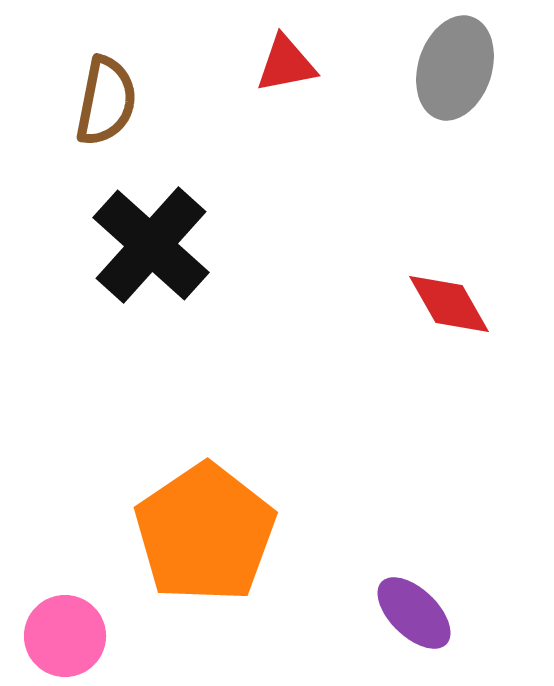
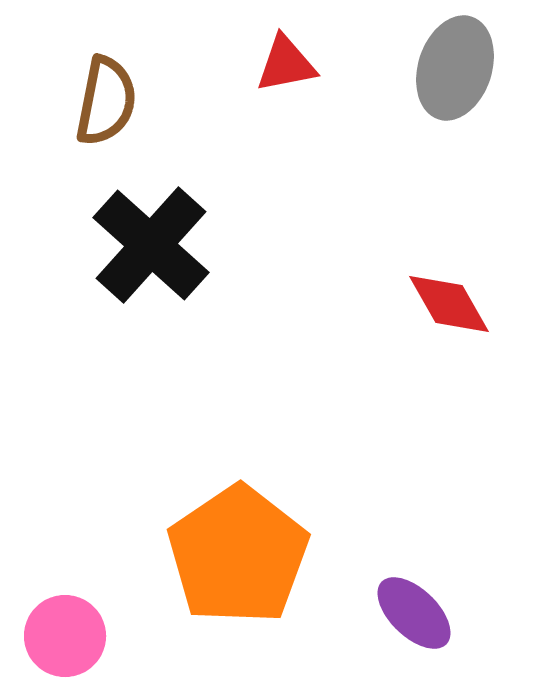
orange pentagon: moved 33 px right, 22 px down
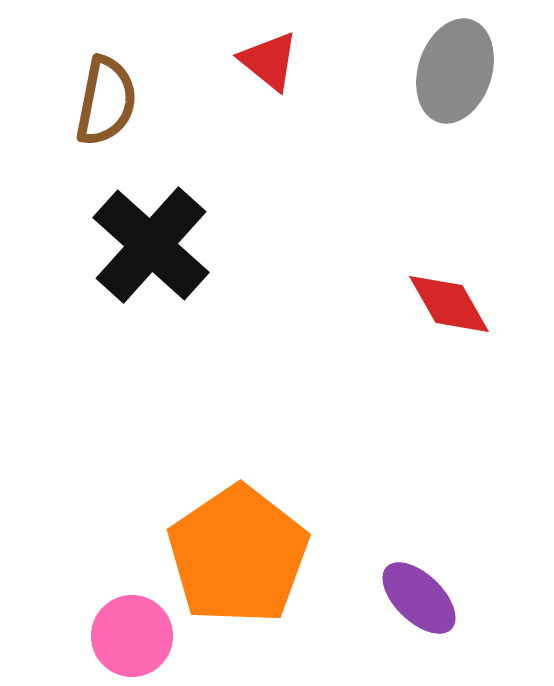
red triangle: moved 17 px left, 3 px up; rotated 50 degrees clockwise
gray ellipse: moved 3 px down
purple ellipse: moved 5 px right, 15 px up
pink circle: moved 67 px right
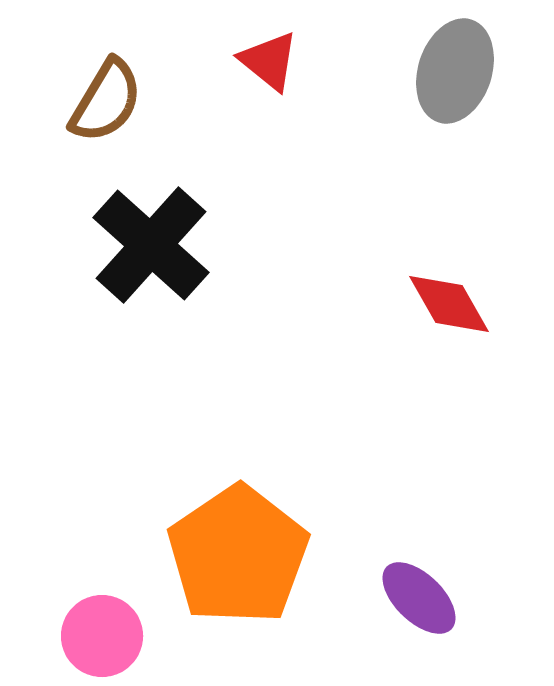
brown semicircle: rotated 20 degrees clockwise
pink circle: moved 30 px left
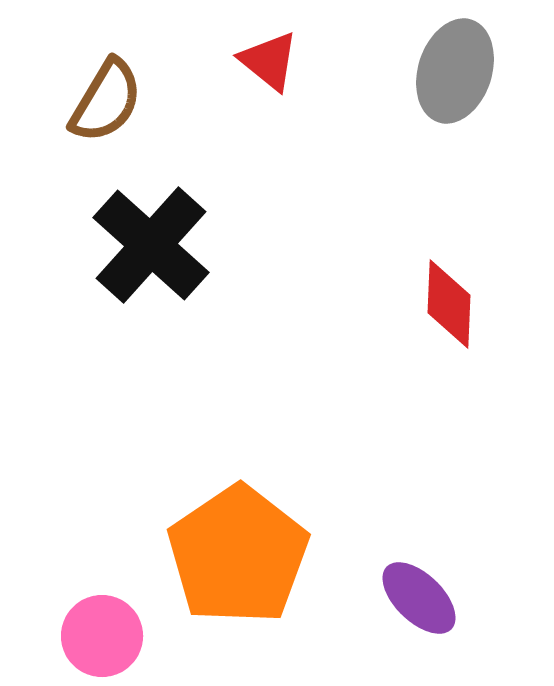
red diamond: rotated 32 degrees clockwise
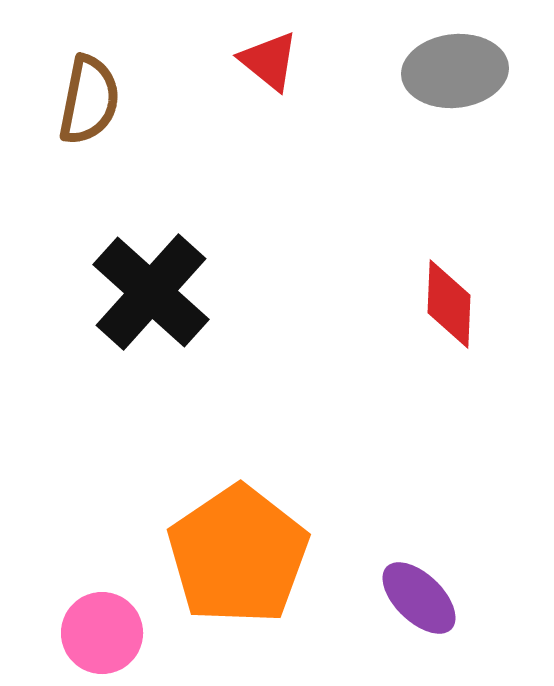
gray ellipse: rotated 66 degrees clockwise
brown semicircle: moved 17 px left, 1 px up; rotated 20 degrees counterclockwise
black cross: moved 47 px down
pink circle: moved 3 px up
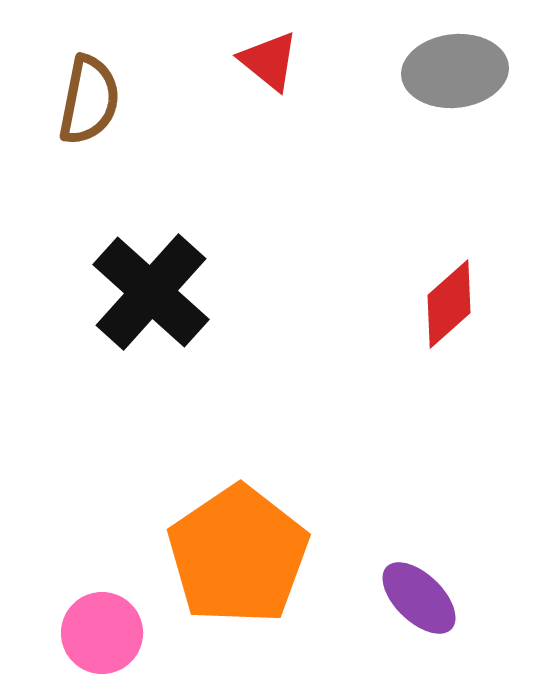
red diamond: rotated 46 degrees clockwise
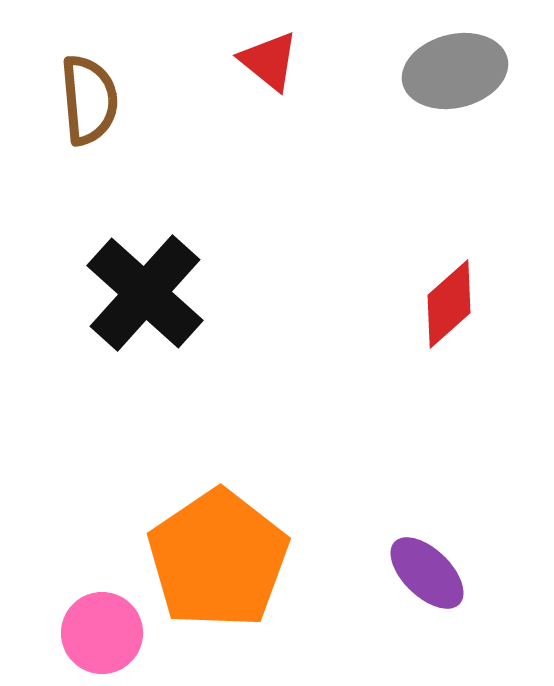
gray ellipse: rotated 8 degrees counterclockwise
brown semicircle: rotated 16 degrees counterclockwise
black cross: moved 6 px left, 1 px down
orange pentagon: moved 20 px left, 4 px down
purple ellipse: moved 8 px right, 25 px up
